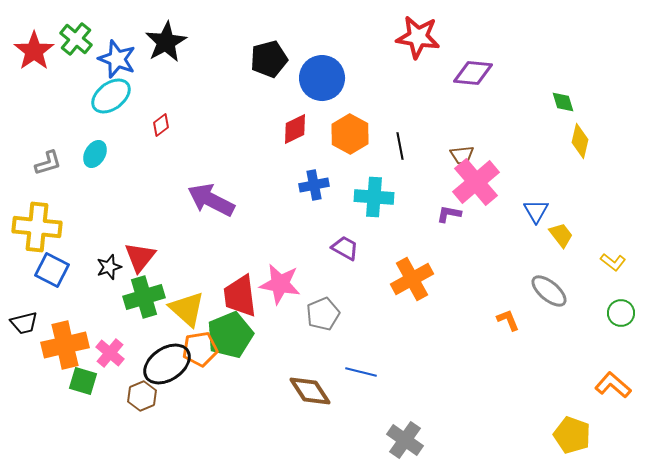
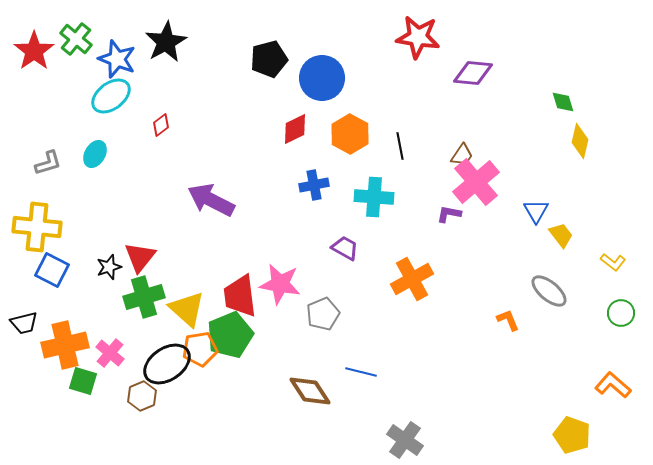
brown trapezoid at (462, 155): rotated 50 degrees counterclockwise
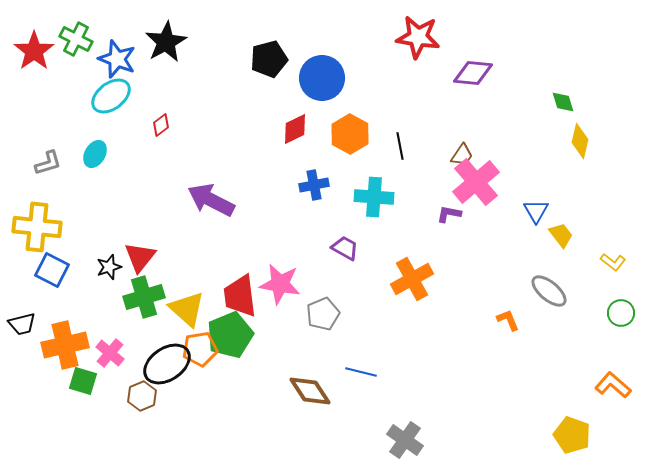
green cross at (76, 39): rotated 12 degrees counterclockwise
black trapezoid at (24, 323): moved 2 px left, 1 px down
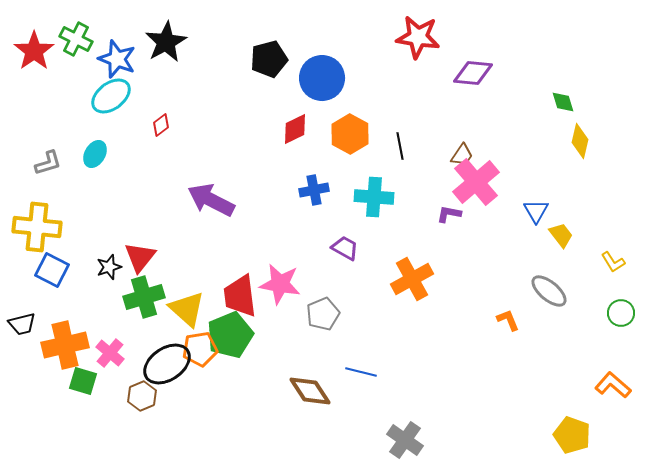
blue cross at (314, 185): moved 5 px down
yellow L-shape at (613, 262): rotated 20 degrees clockwise
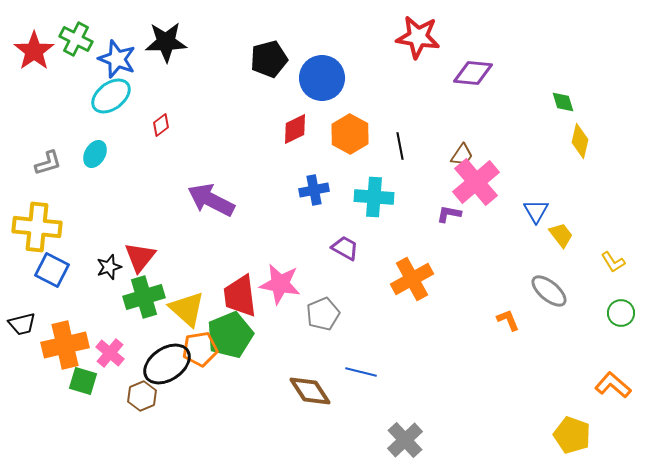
black star at (166, 42): rotated 27 degrees clockwise
gray cross at (405, 440): rotated 12 degrees clockwise
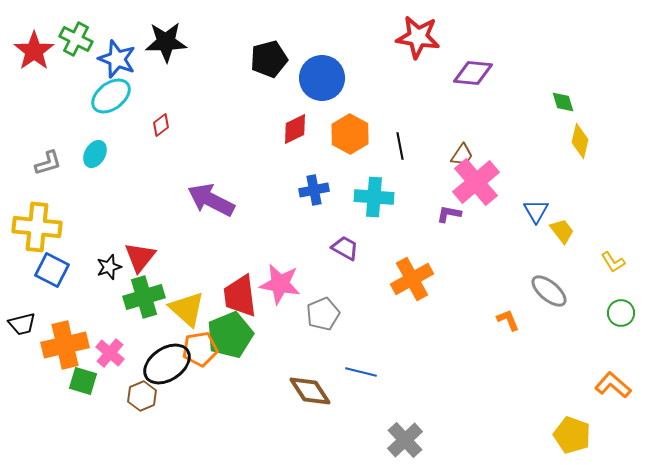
yellow trapezoid at (561, 235): moved 1 px right, 4 px up
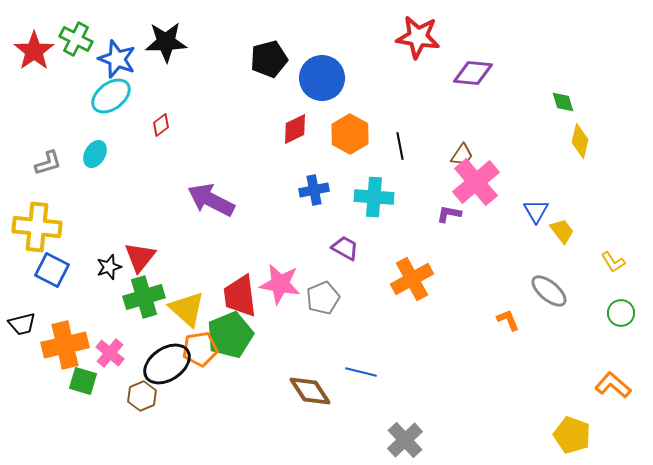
gray pentagon at (323, 314): moved 16 px up
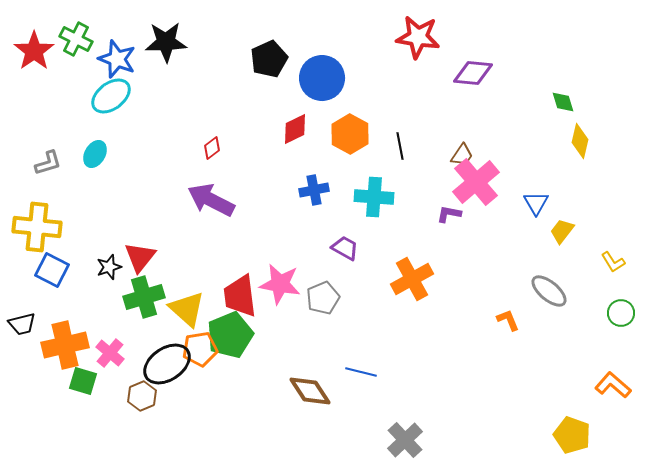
black pentagon at (269, 59): rotated 9 degrees counterclockwise
red diamond at (161, 125): moved 51 px right, 23 px down
blue triangle at (536, 211): moved 8 px up
yellow trapezoid at (562, 231): rotated 104 degrees counterclockwise
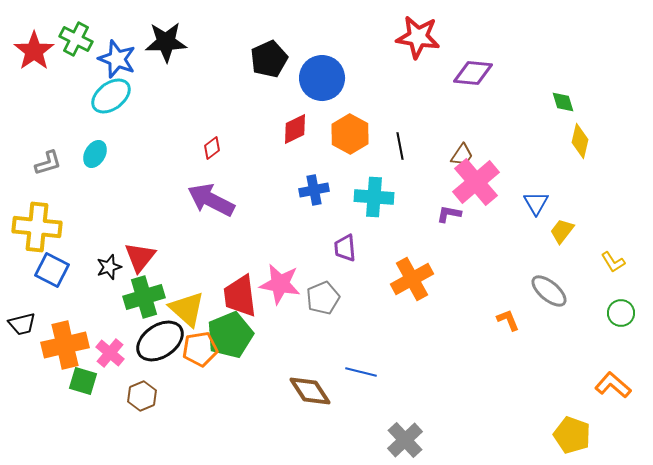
purple trapezoid at (345, 248): rotated 124 degrees counterclockwise
black ellipse at (167, 364): moved 7 px left, 23 px up
